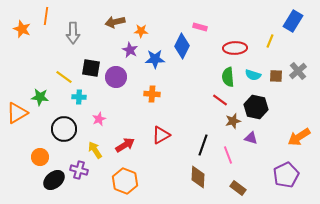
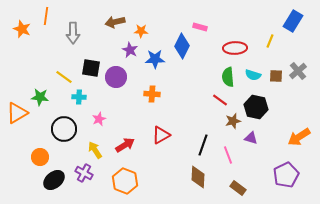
purple cross at (79, 170): moved 5 px right, 3 px down; rotated 12 degrees clockwise
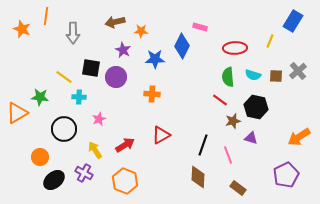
purple star at (130, 50): moved 7 px left
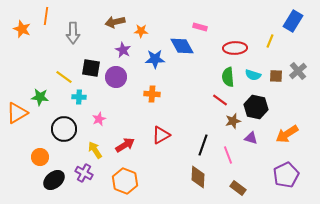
blue diamond at (182, 46): rotated 55 degrees counterclockwise
orange arrow at (299, 137): moved 12 px left, 3 px up
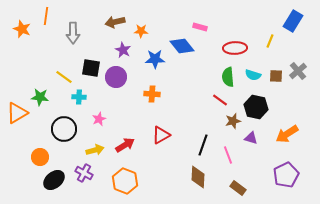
blue diamond at (182, 46): rotated 10 degrees counterclockwise
yellow arrow at (95, 150): rotated 108 degrees clockwise
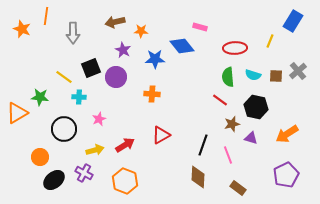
black square at (91, 68): rotated 30 degrees counterclockwise
brown star at (233, 121): moved 1 px left, 3 px down
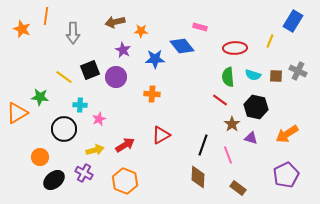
black square at (91, 68): moved 1 px left, 2 px down
gray cross at (298, 71): rotated 24 degrees counterclockwise
cyan cross at (79, 97): moved 1 px right, 8 px down
brown star at (232, 124): rotated 21 degrees counterclockwise
